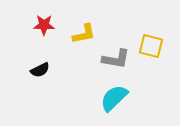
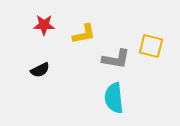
cyan semicircle: rotated 52 degrees counterclockwise
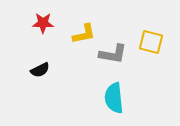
red star: moved 1 px left, 2 px up
yellow square: moved 4 px up
gray L-shape: moved 3 px left, 5 px up
